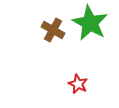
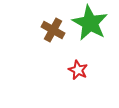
red star: moved 14 px up
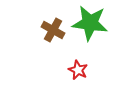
green star: rotated 21 degrees counterclockwise
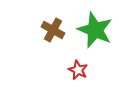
green star: moved 5 px right, 7 px down; rotated 15 degrees clockwise
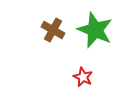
red star: moved 5 px right, 7 px down
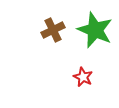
brown cross: rotated 35 degrees clockwise
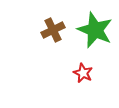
red star: moved 4 px up
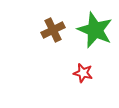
red star: rotated 12 degrees counterclockwise
